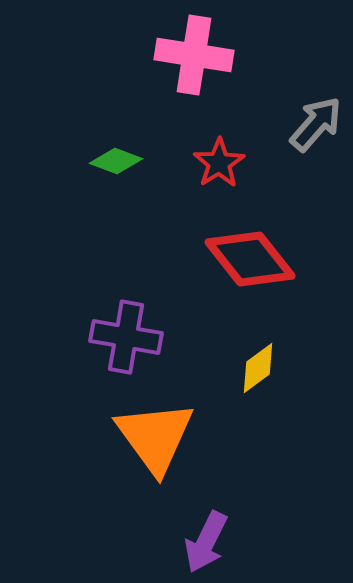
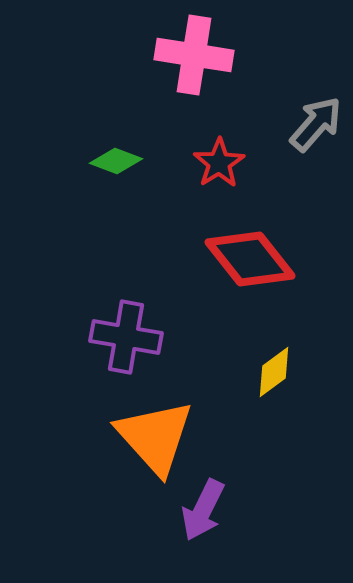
yellow diamond: moved 16 px right, 4 px down
orange triangle: rotated 6 degrees counterclockwise
purple arrow: moved 3 px left, 32 px up
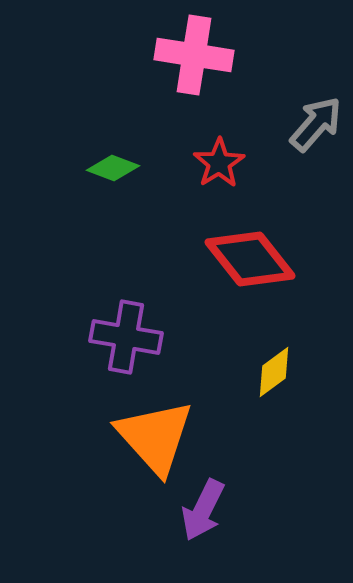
green diamond: moved 3 px left, 7 px down
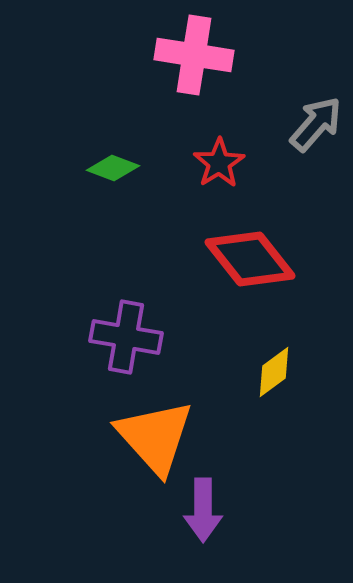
purple arrow: rotated 26 degrees counterclockwise
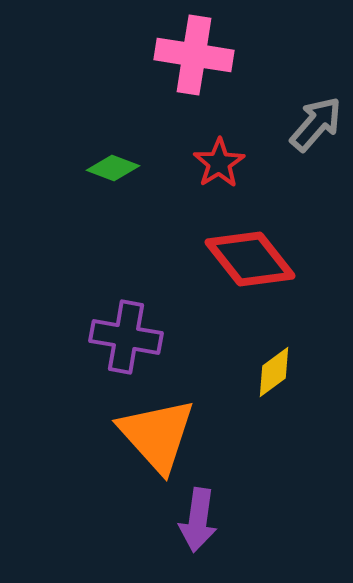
orange triangle: moved 2 px right, 2 px up
purple arrow: moved 5 px left, 10 px down; rotated 8 degrees clockwise
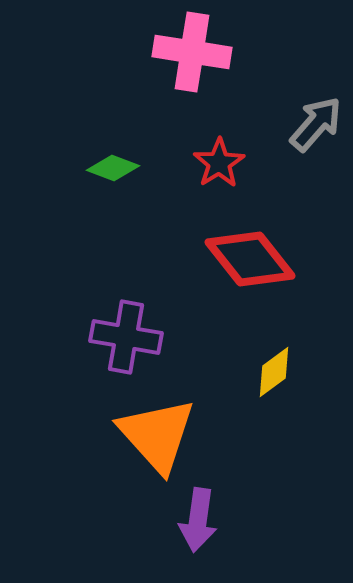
pink cross: moved 2 px left, 3 px up
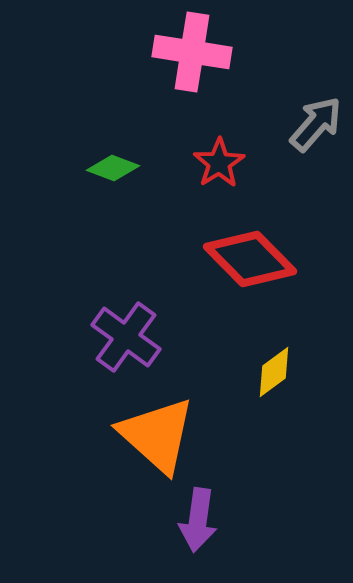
red diamond: rotated 6 degrees counterclockwise
purple cross: rotated 26 degrees clockwise
orange triangle: rotated 6 degrees counterclockwise
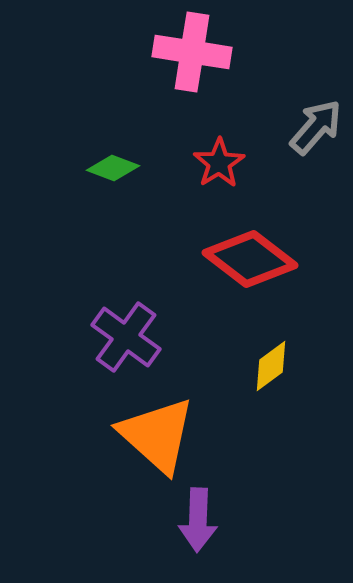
gray arrow: moved 3 px down
red diamond: rotated 8 degrees counterclockwise
yellow diamond: moved 3 px left, 6 px up
purple arrow: rotated 6 degrees counterclockwise
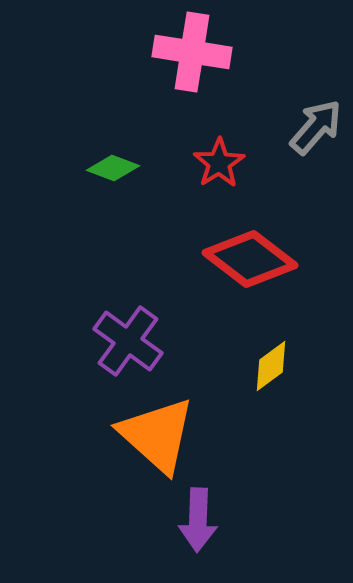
purple cross: moved 2 px right, 4 px down
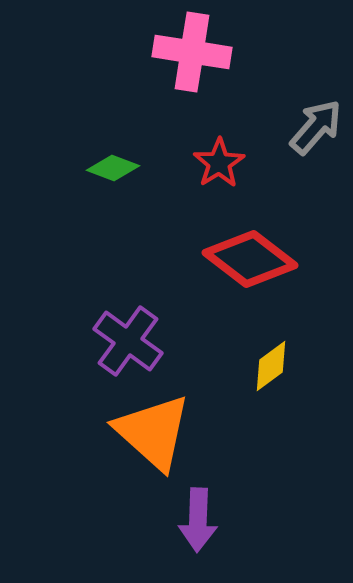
orange triangle: moved 4 px left, 3 px up
